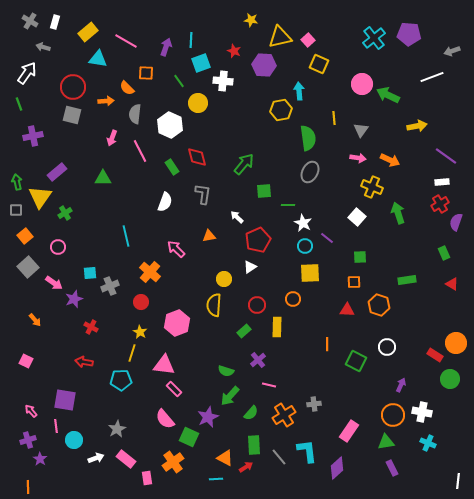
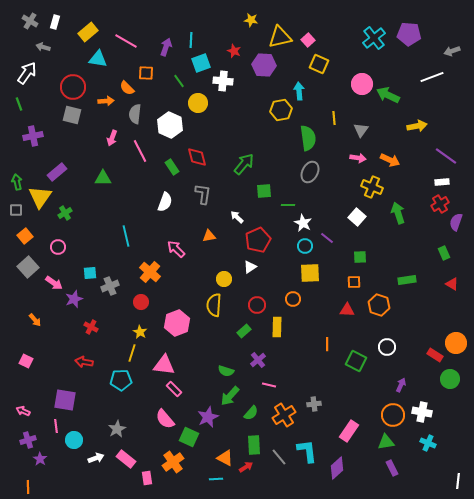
pink arrow at (31, 411): moved 8 px left; rotated 24 degrees counterclockwise
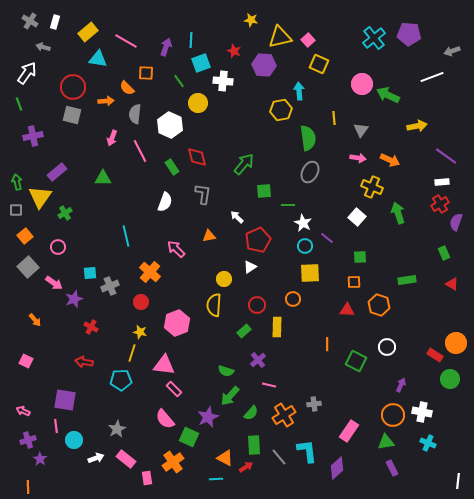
yellow star at (140, 332): rotated 16 degrees counterclockwise
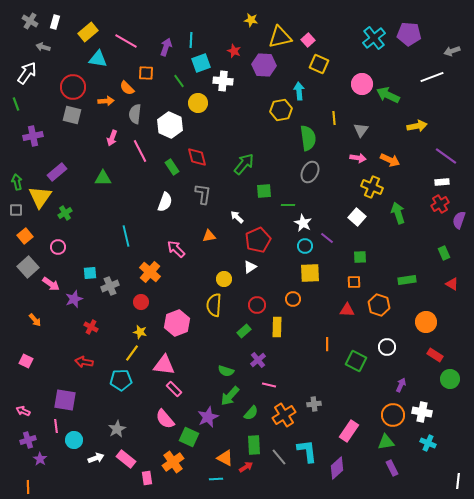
green line at (19, 104): moved 3 px left
purple semicircle at (456, 222): moved 3 px right, 2 px up
pink arrow at (54, 283): moved 3 px left, 1 px down
orange circle at (456, 343): moved 30 px left, 21 px up
yellow line at (132, 353): rotated 18 degrees clockwise
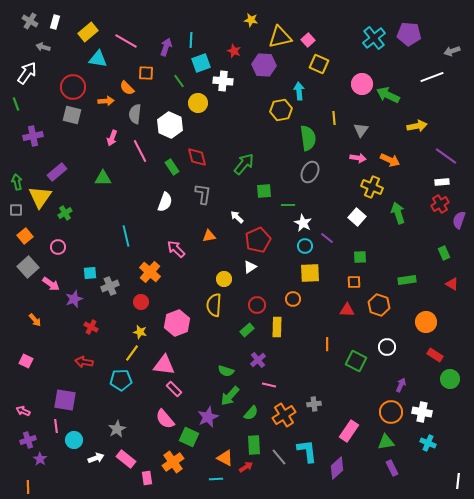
green rectangle at (244, 331): moved 3 px right, 1 px up
orange circle at (393, 415): moved 2 px left, 3 px up
